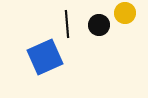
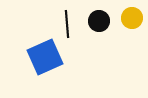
yellow circle: moved 7 px right, 5 px down
black circle: moved 4 px up
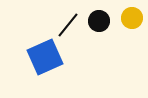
black line: moved 1 px right, 1 px down; rotated 44 degrees clockwise
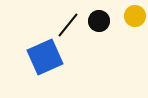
yellow circle: moved 3 px right, 2 px up
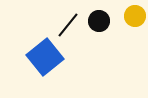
blue square: rotated 15 degrees counterclockwise
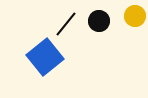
black line: moved 2 px left, 1 px up
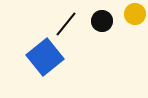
yellow circle: moved 2 px up
black circle: moved 3 px right
